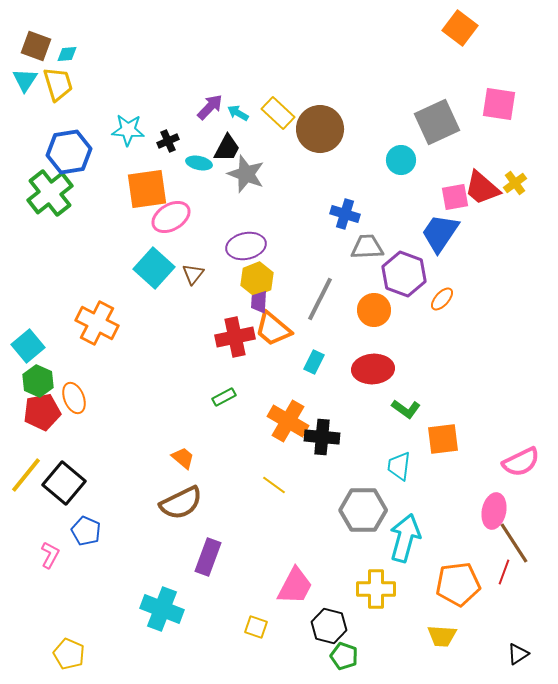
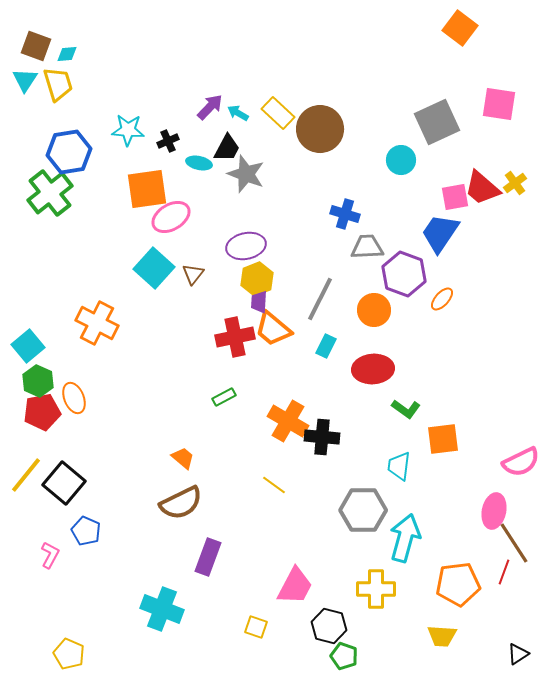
cyan rectangle at (314, 362): moved 12 px right, 16 px up
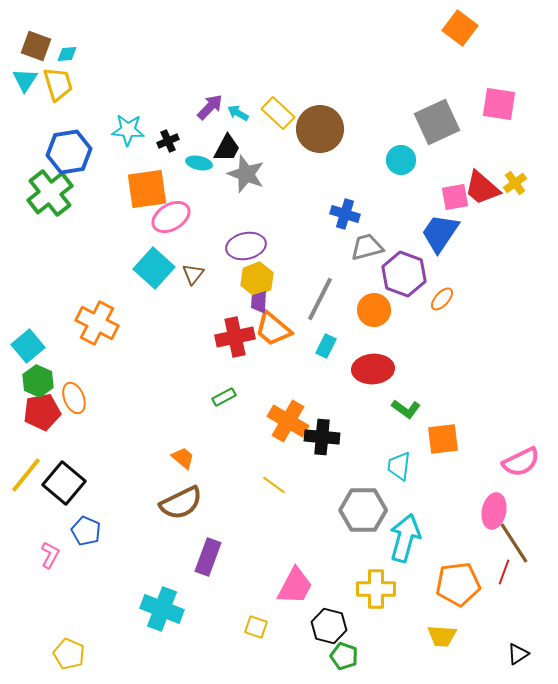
gray trapezoid at (367, 247): rotated 12 degrees counterclockwise
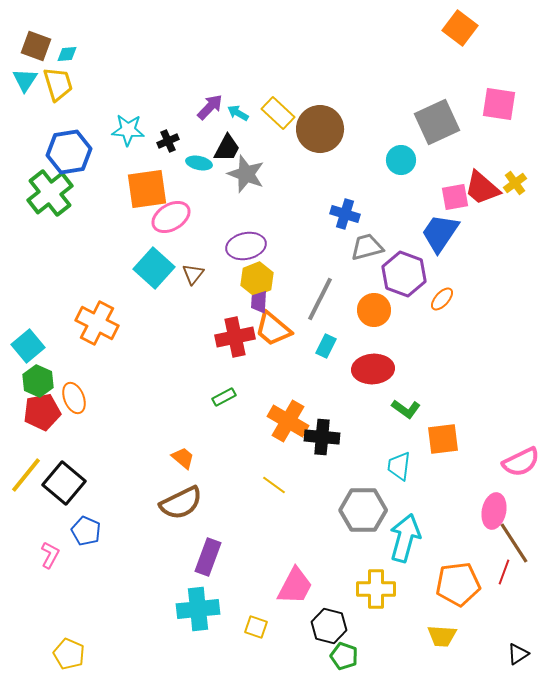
cyan cross at (162, 609): moved 36 px right; rotated 27 degrees counterclockwise
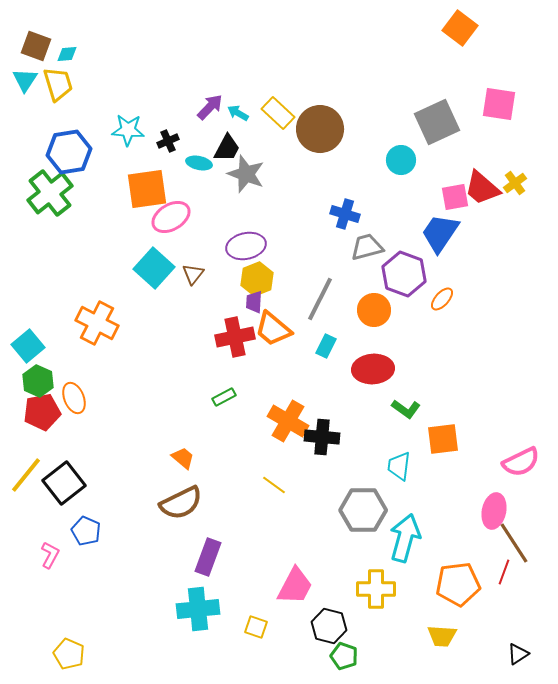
purple trapezoid at (259, 302): moved 5 px left
black square at (64, 483): rotated 12 degrees clockwise
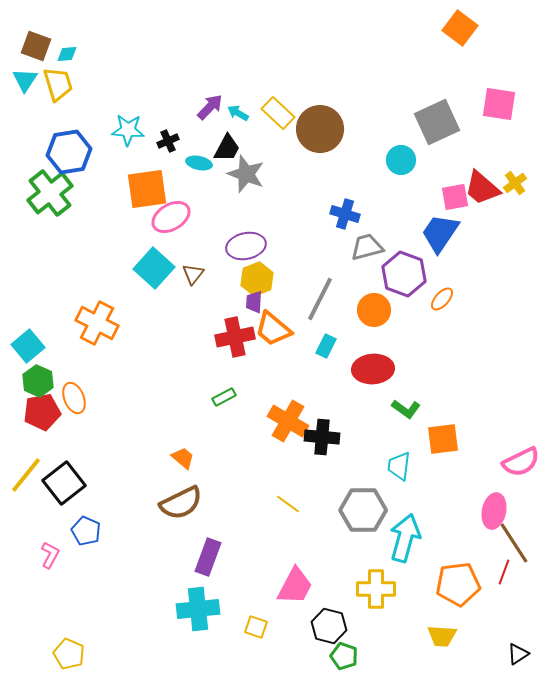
yellow line at (274, 485): moved 14 px right, 19 px down
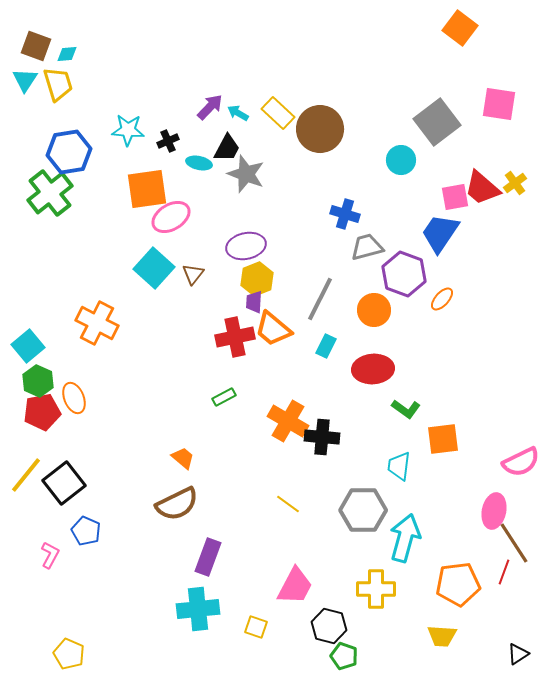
gray square at (437, 122): rotated 12 degrees counterclockwise
brown semicircle at (181, 503): moved 4 px left, 1 px down
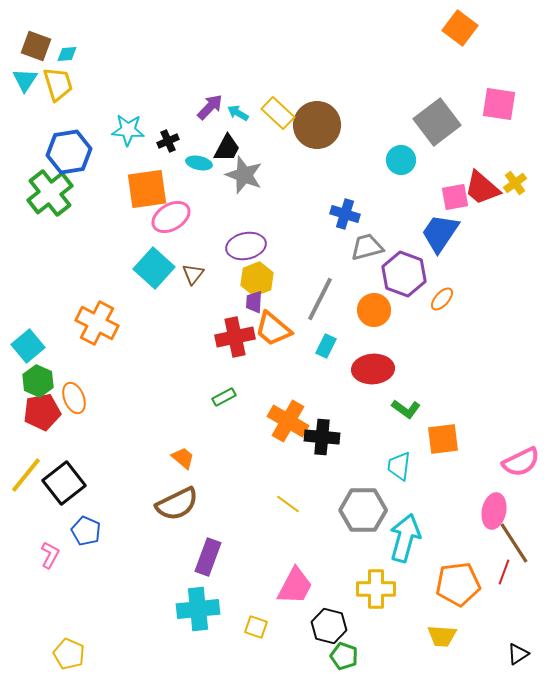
brown circle at (320, 129): moved 3 px left, 4 px up
gray star at (246, 174): moved 2 px left, 1 px down
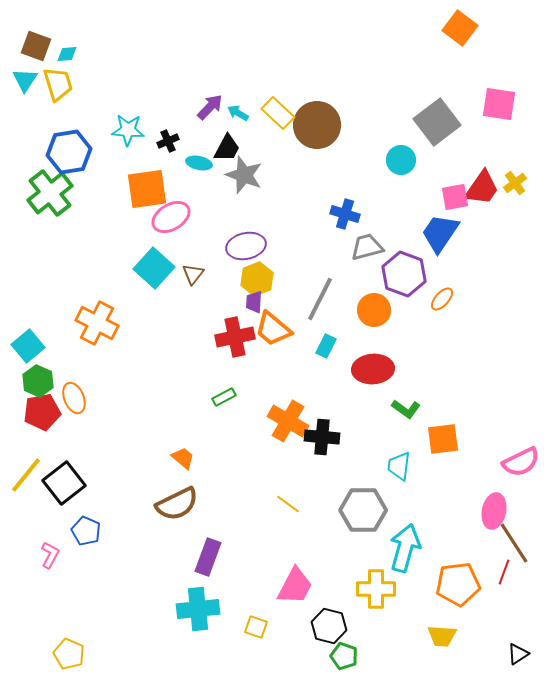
red trapezoid at (482, 188): rotated 96 degrees counterclockwise
cyan arrow at (405, 538): moved 10 px down
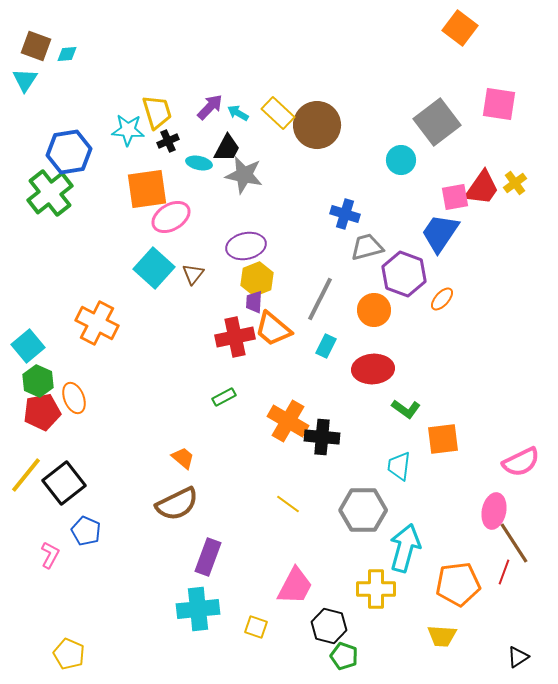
yellow trapezoid at (58, 84): moved 99 px right, 28 px down
gray star at (244, 175): rotated 9 degrees counterclockwise
black triangle at (518, 654): moved 3 px down
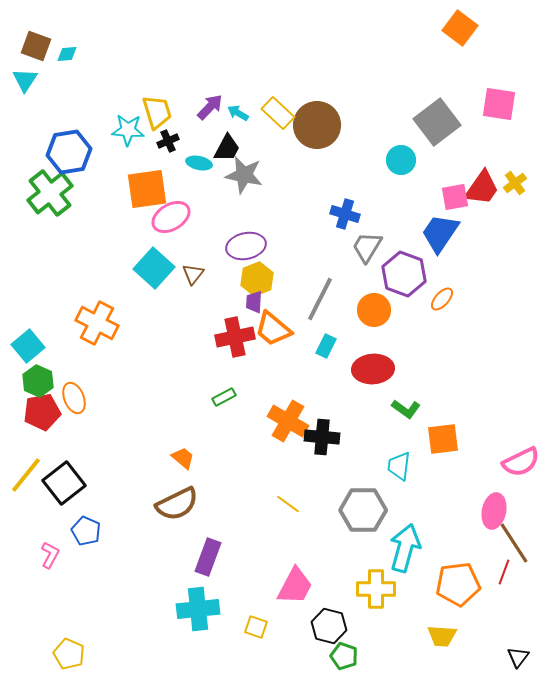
gray trapezoid at (367, 247): rotated 44 degrees counterclockwise
black triangle at (518, 657): rotated 20 degrees counterclockwise
